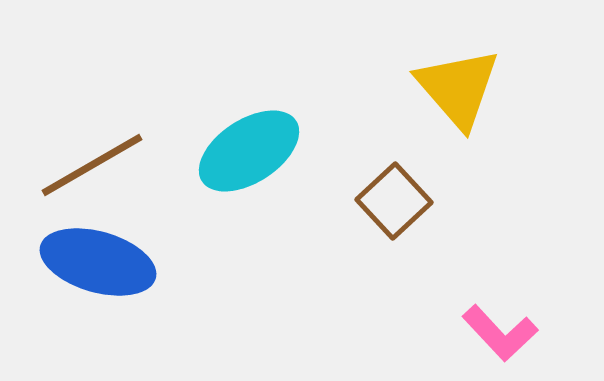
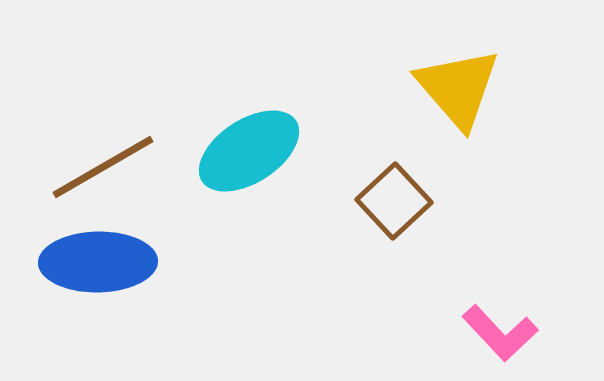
brown line: moved 11 px right, 2 px down
blue ellipse: rotated 17 degrees counterclockwise
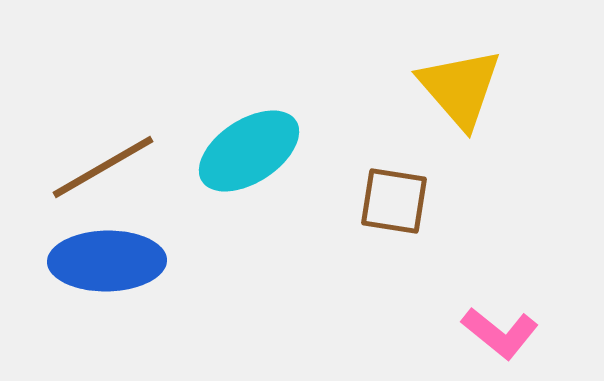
yellow triangle: moved 2 px right
brown square: rotated 38 degrees counterclockwise
blue ellipse: moved 9 px right, 1 px up
pink L-shape: rotated 8 degrees counterclockwise
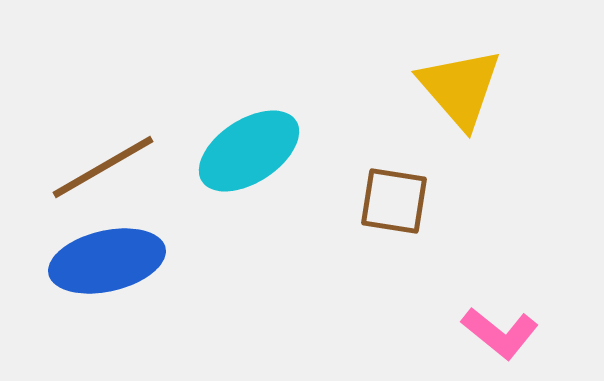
blue ellipse: rotated 12 degrees counterclockwise
